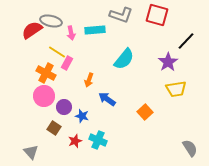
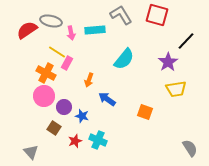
gray L-shape: rotated 140 degrees counterclockwise
red semicircle: moved 5 px left
orange square: rotated 28 degrees counterclockwise
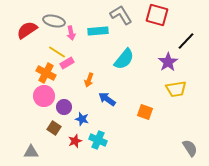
gray ellipse: moved 3 px right
cyan rectangle: moved 3 px right, 1 px down
pink rectangle: rotated 32 degrees clockwise
blue star: moved 3 px down
gray triangle: rotated 49 degrees counterclockwise
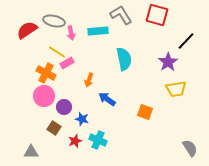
cyan semicircle: rotated 50 degrees counterclockwise
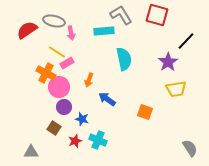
cyan rectangle: moved 6 px right
pink circle: moved 15 px right, 9 px up
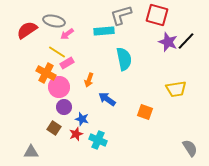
gray L-shape: rotated 75 degrees counterclockwise
pink arrow: moved 4 px left, 1 px down; rotated 64 degrees clockwise
purple star: moved 20 px up; rotated 18 degrees counterclockwise
red star: moved 1 px right, 7 px up
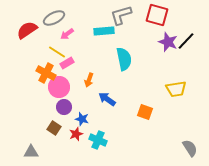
gray ellipse: moved 3 px up; rotated 40 degrees counterclockwise
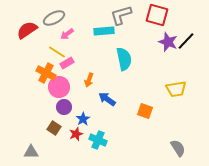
orange square: moved 1 px up
blue star: moved 1 px right; rotated 24 degrees clockwise
gray semicircle: moved 12 px left
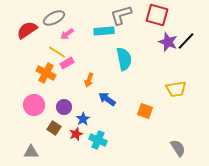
pink circle: moved 25 px left, 18 px down
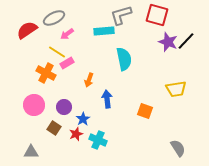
blue arrow: rotated 48 degrees clockwise
